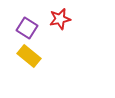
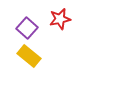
purple square: rotated 10 degrees clockwise
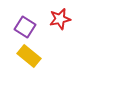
purple square: moved 2 px left, 1 px up; rotated 10 degrees counterclockwise
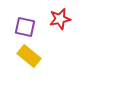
purple square: rotated 20 degrees counterclockwise
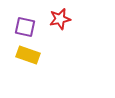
yellow rectangle: moved 1 px left, 1 px up; rotated 20 degrees counterclockwise
